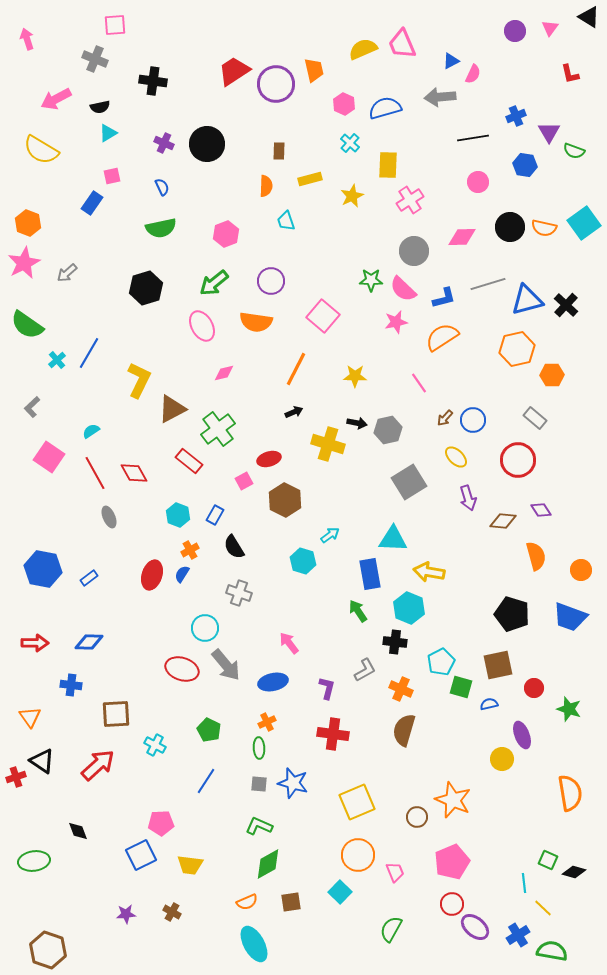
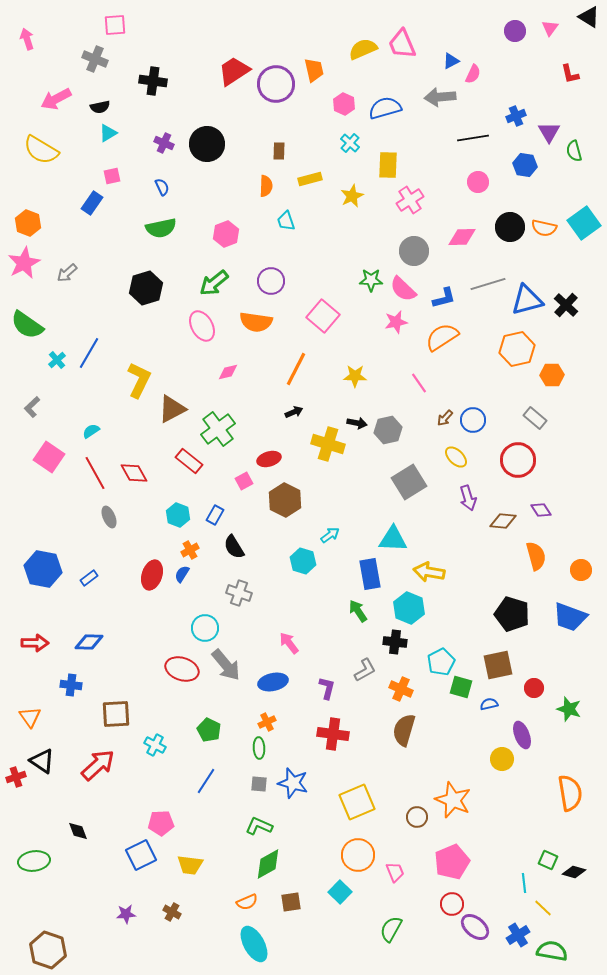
green semicircle at (574, 151): rotated 55 degrees clockwise
pink diamond at (224, 373): moved 4 px right, 1 px up
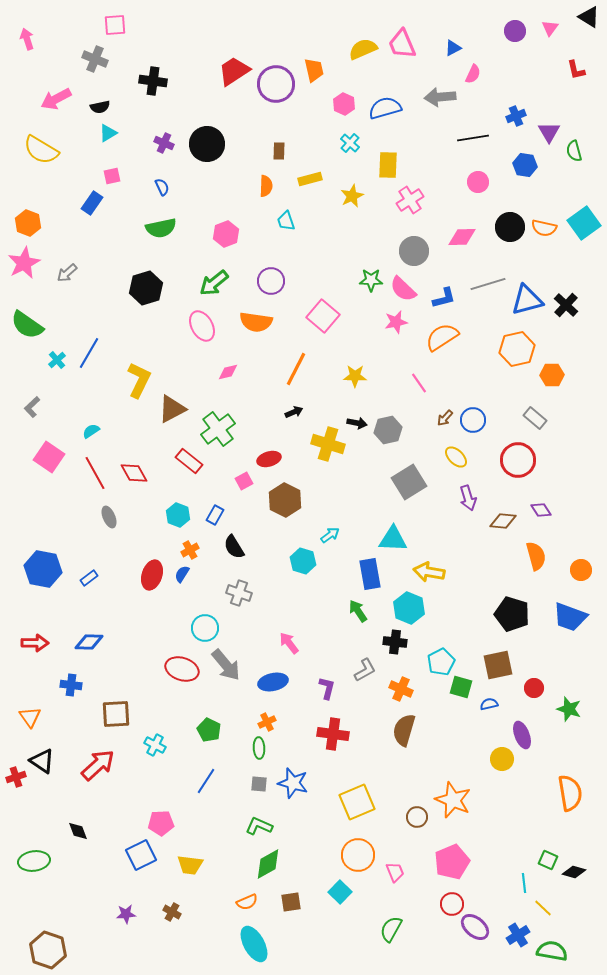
blue triangle at (451, 61): moved 2 px right, 13 px up
red L-shape at (570, 74): moved 6 px right, 4 px up
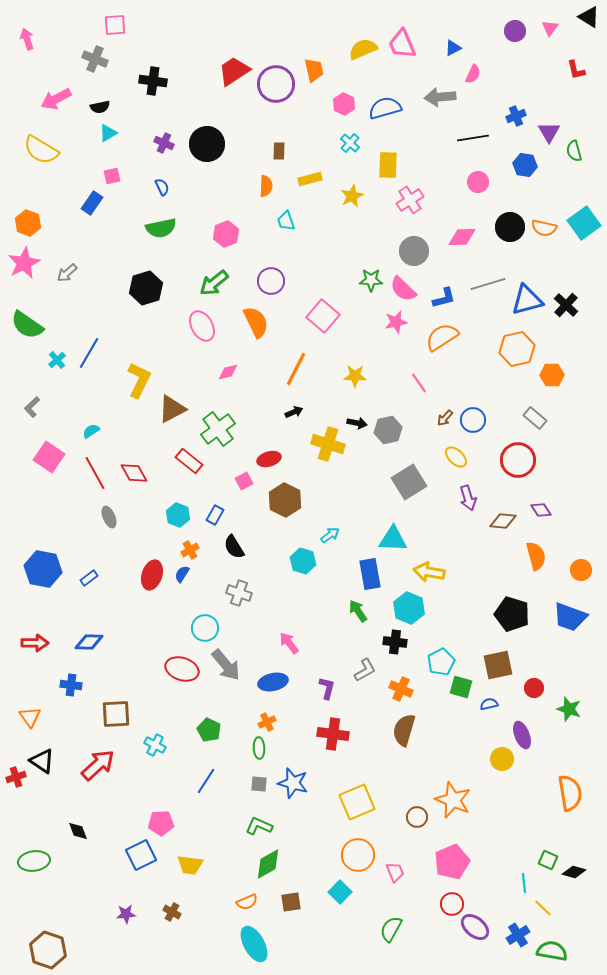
orange semicircle at (256, 322): rotated 124 degrees counterclockwise
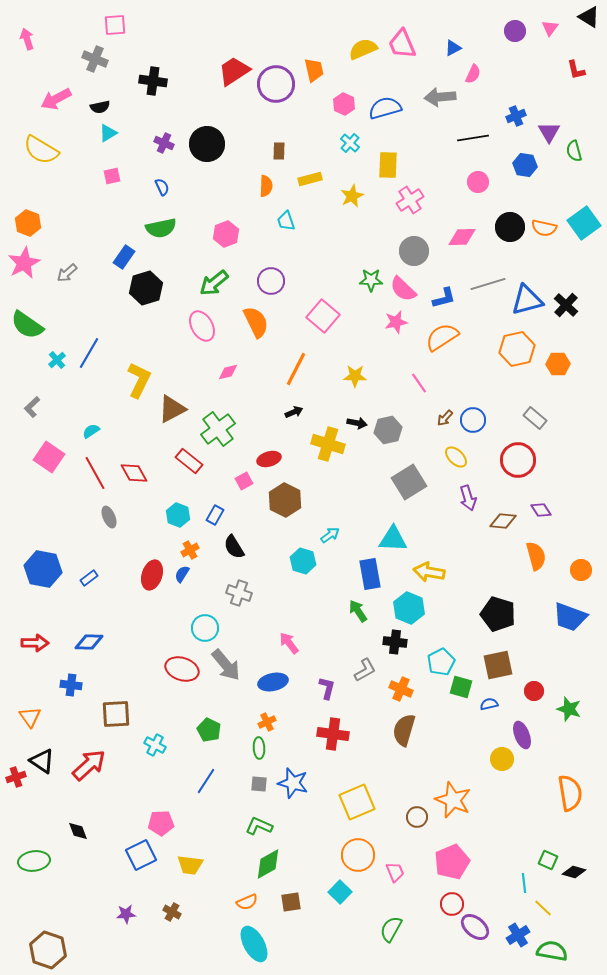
blue rectangle at (92, 203): moved 32 px right, 54 px down
orange hexagon at (552, 375): moved 6 px right, 11 px up
black pentagon at (512, 614): moved 14 px left
red circle at (534, 688): moved 3 px down
red arrow at (98, 765): moved 9 px left
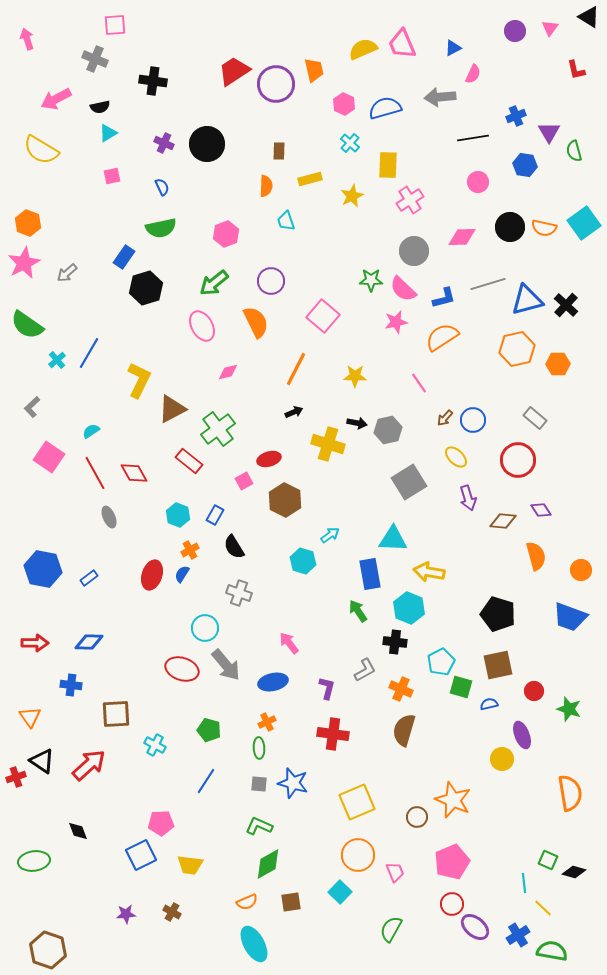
green pentagon at (209, 730): rotated 10 degrees counterclockwise
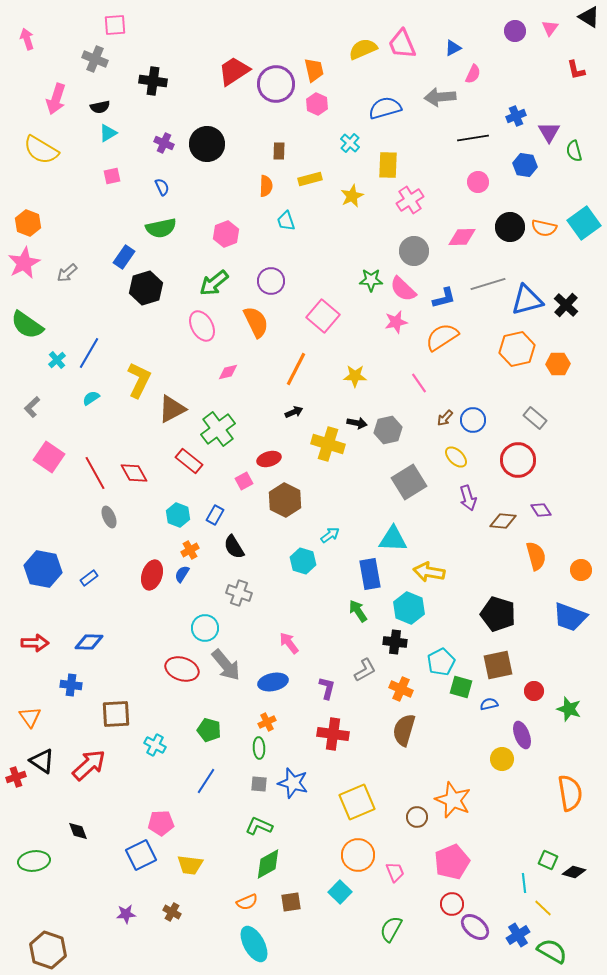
pink arrow at (56, 99): rotated 44 degrees counterclockwise
pink hexagon at (344, 104): moved 27 px left
cyan semicircle at (91, 431): moved 33 px up
green semicircle at (552, 951): rotated 20 degrees clockwise
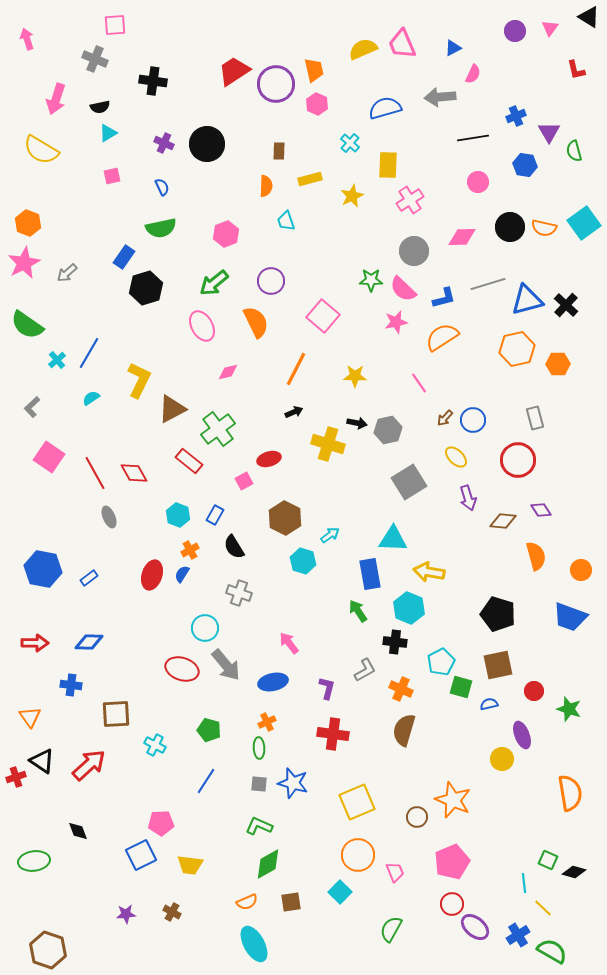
gray rectangle at (535, 418): rotated 35 degrees clockwise
brown hexagon at (285, 500): moved 18 px down
